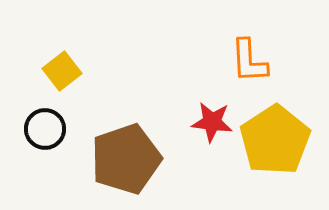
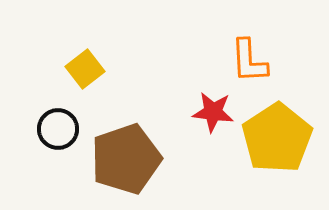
yellow square: moved 23 px right, 2 px up
red star: moved 1 px right, 10 px up
black circle: moved 13 px right
yellow pentagon: moved 2 px right, 2 px up
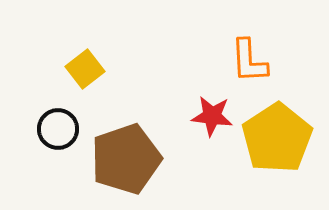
red star: moved 1 px left, 4 px down
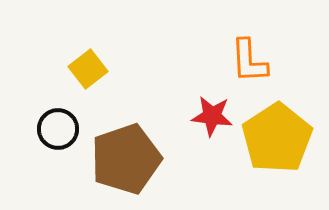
yellow square: moved 3 px right
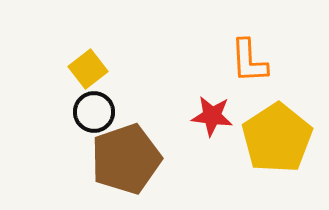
black circle: moved 36 px right, 17 px up
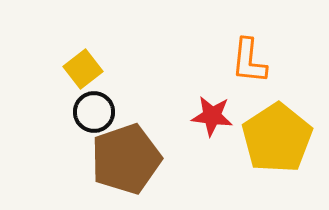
orange L-shape: rotated 9 degrees clockwise
yellow square: moved 5 px left
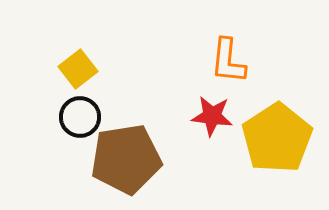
orange L-shape: moved 21 px left
yellow square: moved 5 px left
black circle: moved 14 px left, 5 px down
brown pentagon: rotated 10 degrees clockwise
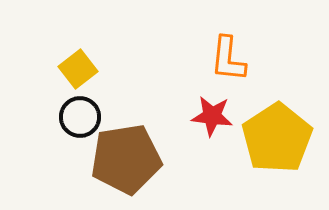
orange L-shape: moved 2 px up
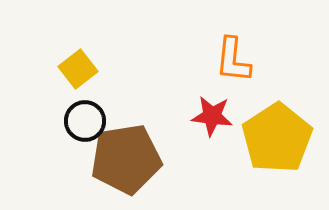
orange L-shape: moved 5 px right, 1 px down
black circle: moved 5 px right, 4 px down
